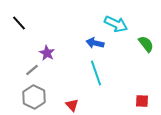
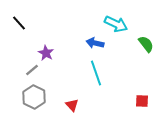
purple star: moved 1 px left
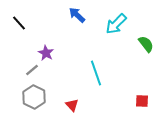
cyan arrow: rotated 110 degrees clockwise
blue arrow: moved 18 px left, 28 px up; rotated 30 degrees clockwise
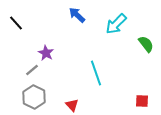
black line: moved 3 px left
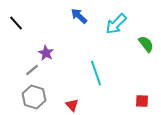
blue arrow: moved 2 px right, 1 px down
gray hexagon: rotated 10 degrees counterclockwise
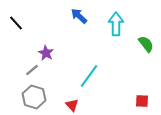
cyan arrow: rotated 135 degrees clockwise
cyan line: moved 7 px left, 3 px down; rotated 55 degrees clockwise
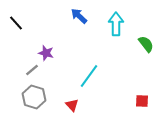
purple star: rotated 14 degrees counterclockwise
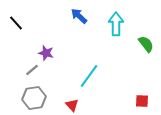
gray hexagon: moved 1 px down; rotated 25 degrees counterclockwise
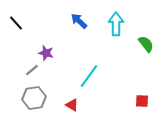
blue arrow: moved 5 px down
red triangle: rotated 16 degrees counterclockwise
